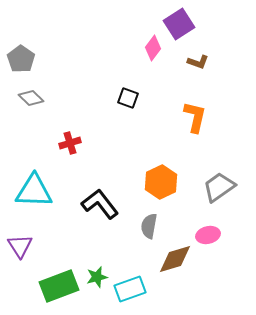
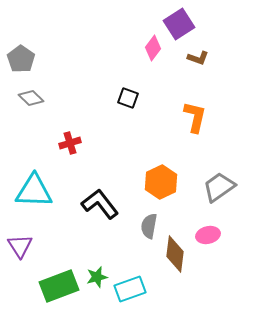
brown L-shape: moved 4 px up
brown diamond: moved 5 px up; rotated 66 degrees counterclockwise
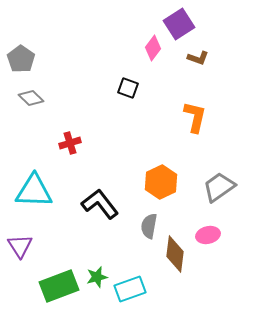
black square: moved 10 px up
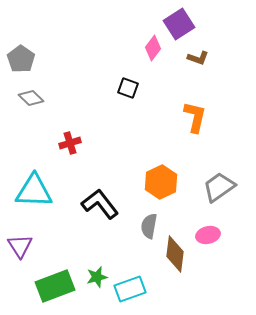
green rectangle: moved 4 px left
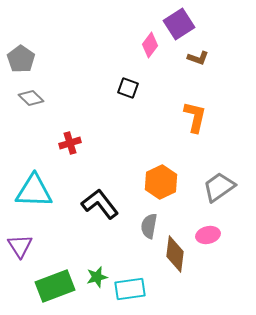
pink diamond: moved 3 px left, 3 px up
cyan rectangle: rotated 12 degrees clockwise
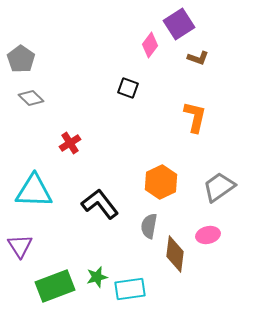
red cross: rotated 15 degrees counterclockwise
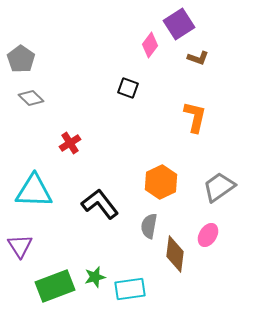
pink ellipse: rotated 45 degrees counterclockwise
green star: moved 2 px left
